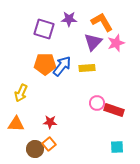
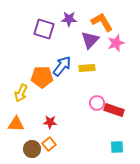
purple triangle: moved 3 px left, 2 px up
orange pentagon: moved 3 px left, 13 px down
brown circle: moved 3 px left
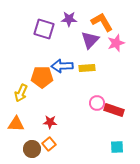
blue arrow: rotated 130 degrees counterclockwise
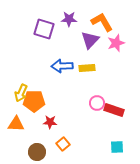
orange pentagon: moved 8 px left, 24 px down
orange square: moved 14 px right
brown circle: moved 5 px right, 3 px down
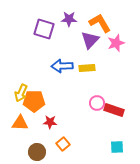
orange L-shape: moved 2 px left, 1 px down
orange triangle: moved 4 px right, 1 px up
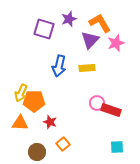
purple star: rotated 21 degrees counterclockwise
blue arrow: moved 3 px left; rotated 75 degrees counterclockwise
red rectangle: moved 3 px left
red star: rotated 16 degrees clockwise
